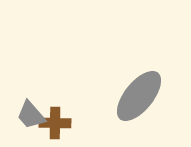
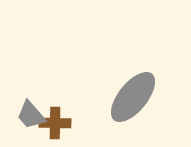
gray ellipse: moved 6 px left, 1 px down
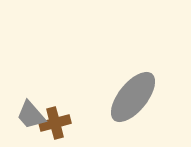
brown cross: rotated 16 degrees counterclockwise
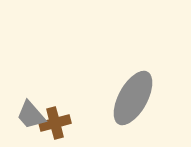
gray ellipse: moved 1 px down; rotated 10 degrees counterclockwise
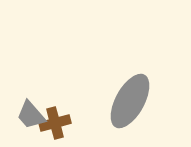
gray ellipse: moved 3 px left, 3 px down
